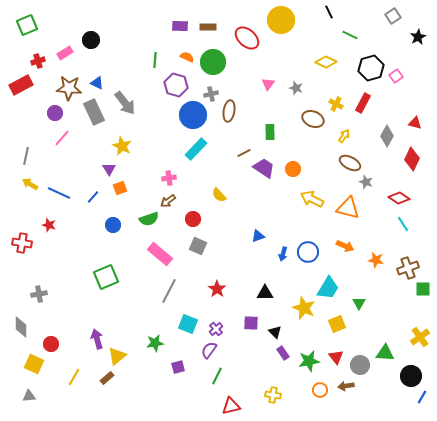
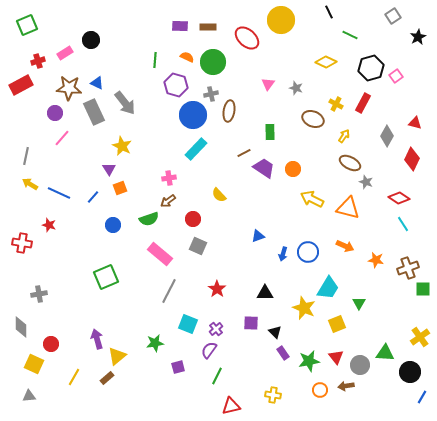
black circle at (411, 376): moved 1 px left, 4 px up
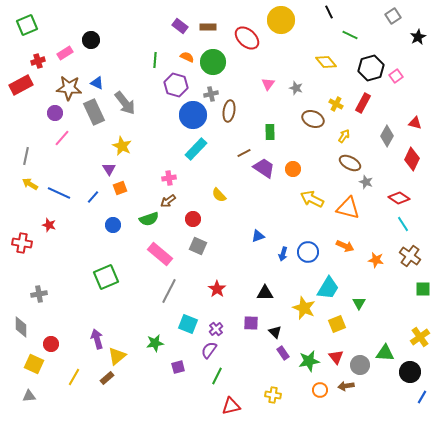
purple rectangle at (180, 26): rotated 35 degrees clockwise
yellow diamond at (326, 62): rotated 25 degrees clockwise
brown cross at (408, 268): moved 2 px right, 12 px up; rotated 35 degrees counterclockwise
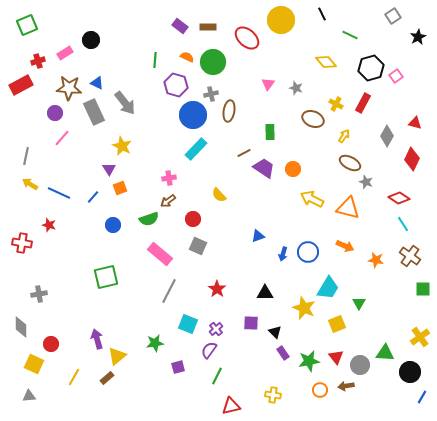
black line at (329, 12): moved 7 px left, 2 px down
green square at (106, 277): rotated 10 degrees clockwise
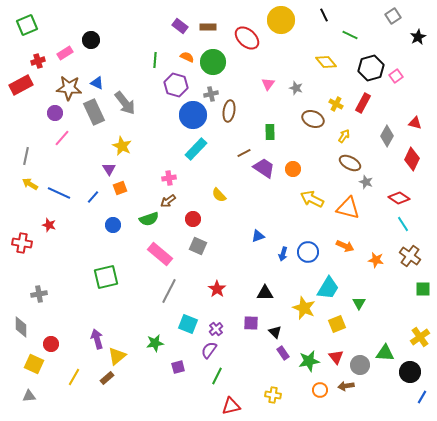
black line at (322, 14): moved 2 px right, 1 px down
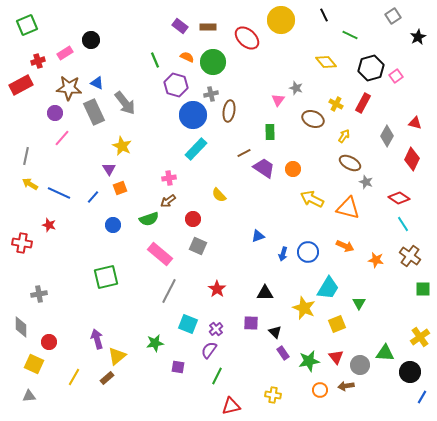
green line at (155, 60): rotated 28 degrees counterclockwise
pink triangle at (268, 84): moved 10 px right, 16 px down
red circle at (51, 344): moved 2 px left, 2 px up
purple square at (178, 367): rotated 24 degrees clockwise
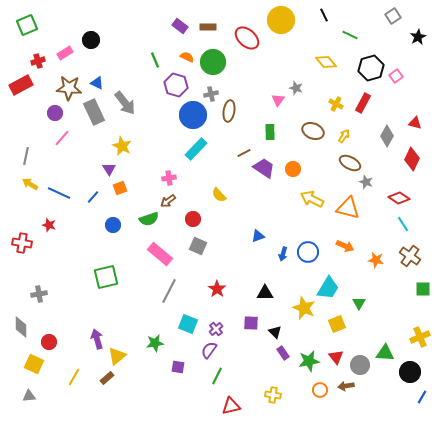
brown ellipse at (313, 119): moved 12 px down
yellow cross at (420, 337): rotated 12 degrees clockwise
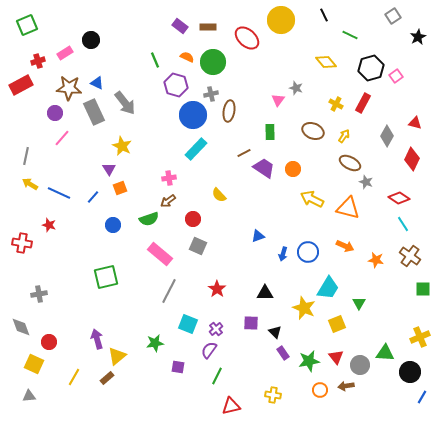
gray diamond at (21, 327): rotated 20 degrees counterclockwise
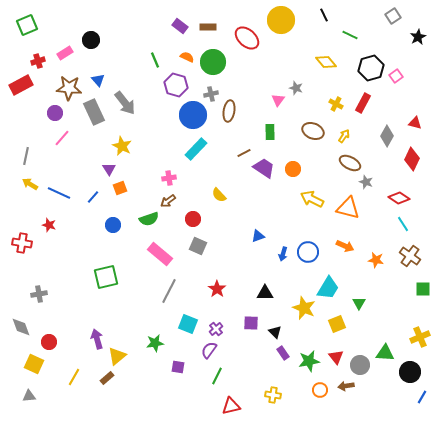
blue triangle at (97, 83): moved 1 px right, 3 px up; rotated 24 degrees clockwise
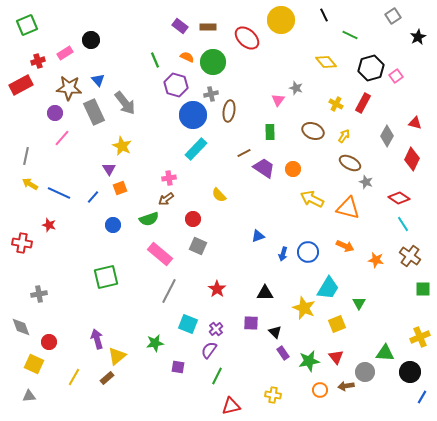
brown arrow at (168, 201): moved 2 px left, 2 px up
gray circle at (360, 365): moved 5 px right, 7 px down
